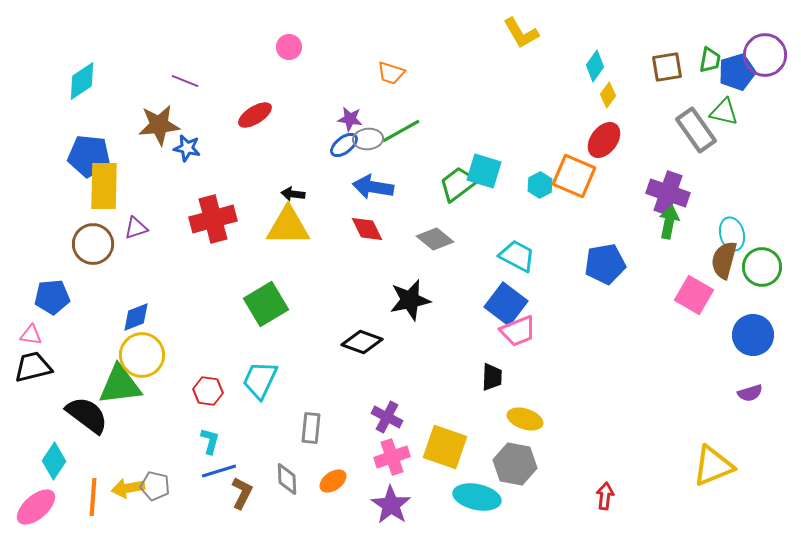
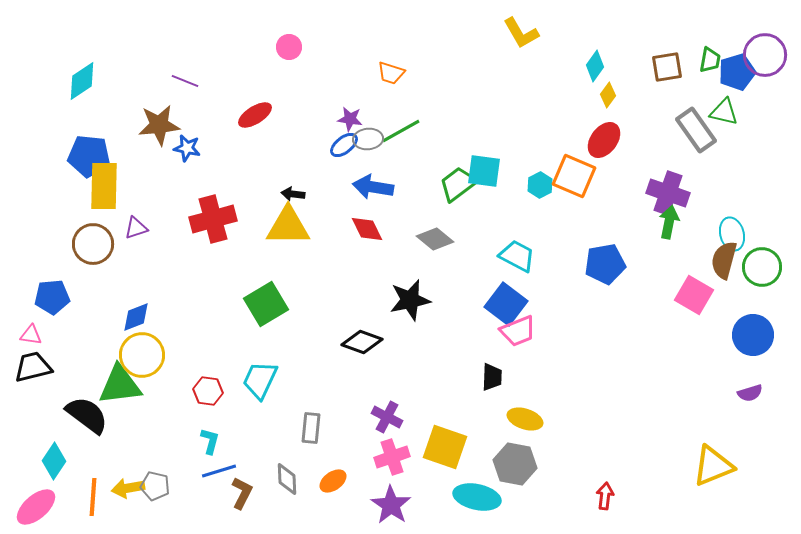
cyan square at (484, 171): rotated 9 degrees counterclockwise
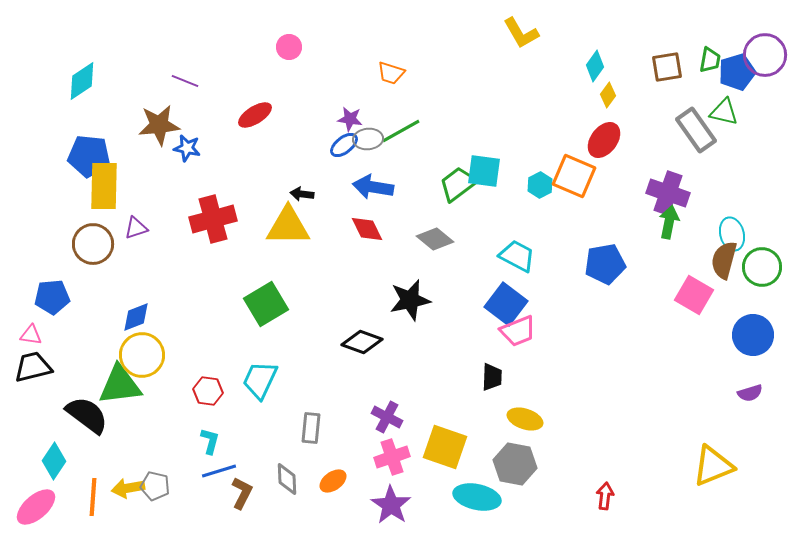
black arrow at (293, 194): moved 9 px right
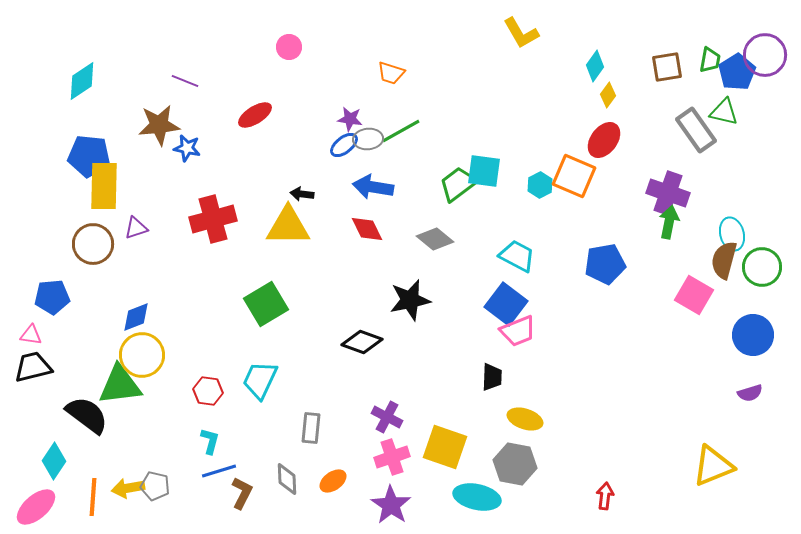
blue pentagon at (737, 72): rotated 15 degrees counterclockwise
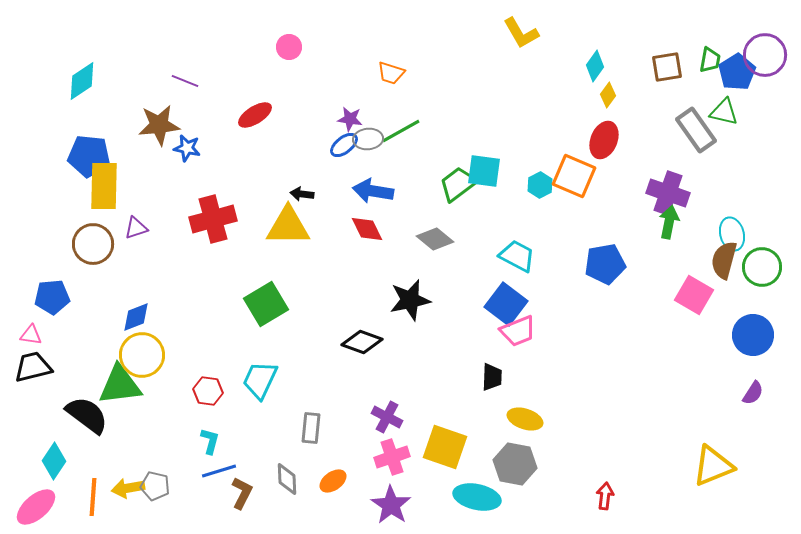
red ellipse at (604, 140): rotated 15 degrees counterclockwise
blue arrow at (373, 187): moved 4 px down
purple semicircle at (750, 393): moved 3 px right; rotated 40 degrees counterclockwise
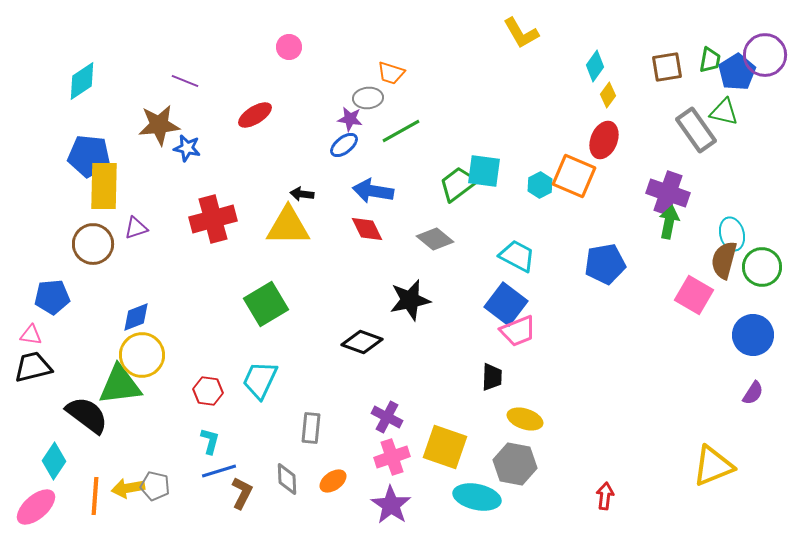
gray ellipse at (368, 139): moved 41 px up
orange line at (93, 497): moved 2 px right, 1 px up
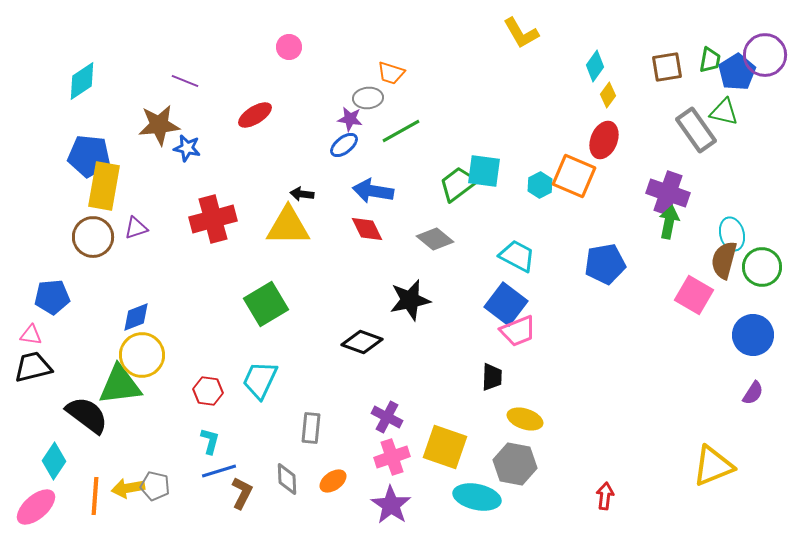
yellow rectangle at (104, 186): rotated 9 degrees clockwise
brown circle at (93, 244): moved 7 px up
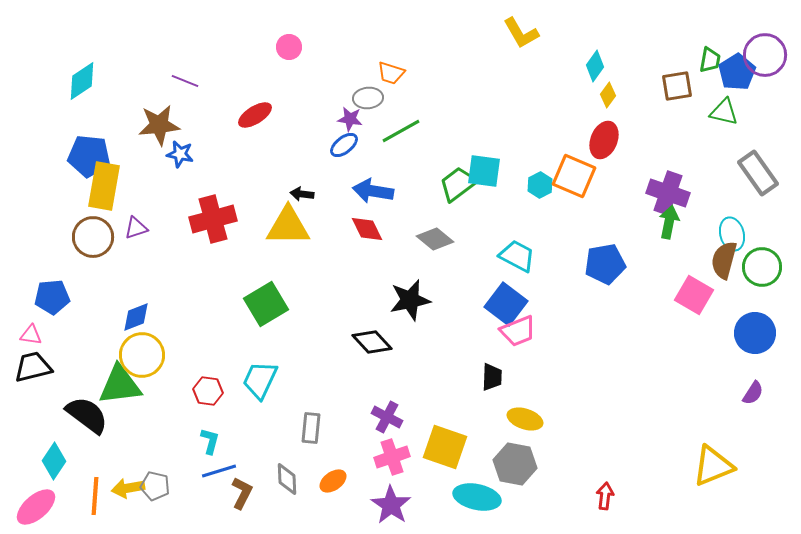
brown square at (667, 67): moved 10 px right, 19 px down
gray rectangle at (696, 130): moved 62 px right, 43 px down
blue star at (187, 148): moved 7 px left, 6 px down
blue circle at (753, 335): moved 2 px right, 2 px up
black diamond at (362, 342): moved 10 px right; rotated 27 degrees clockwise
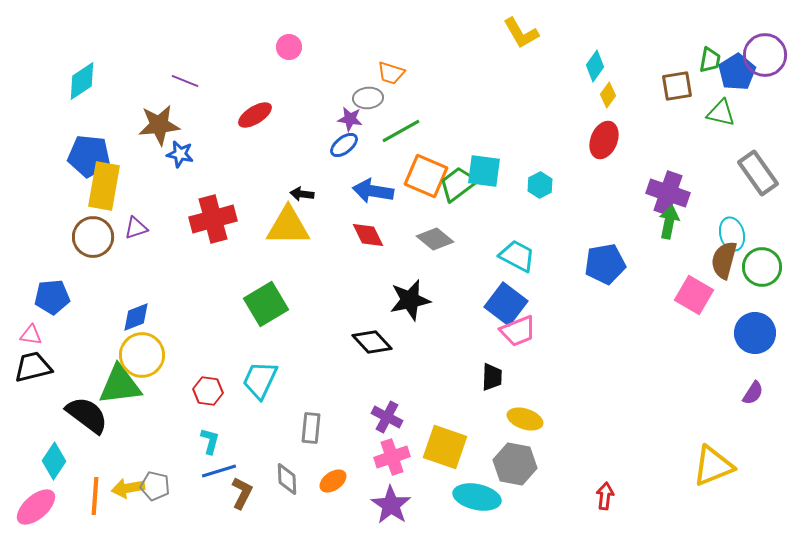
green triangle at (724, 112): moved 3 px left, 1 px down
orange square at (574, 176): moved 148 px left
red diamond at (367, 229): moved 1 px right, 6 px down
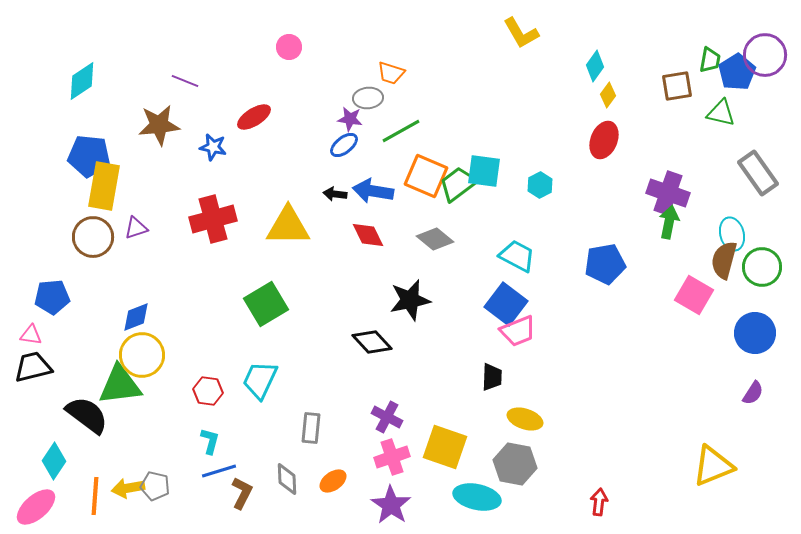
red ellipse at (255, 115): moved 1 px left, 2 px down
blue star at (180, 154): moved 33 px right, 7 px up
black arrow at (302, 194): moved 33 px right
red arrow at (605, 496): moved 6 px left, 6 px down
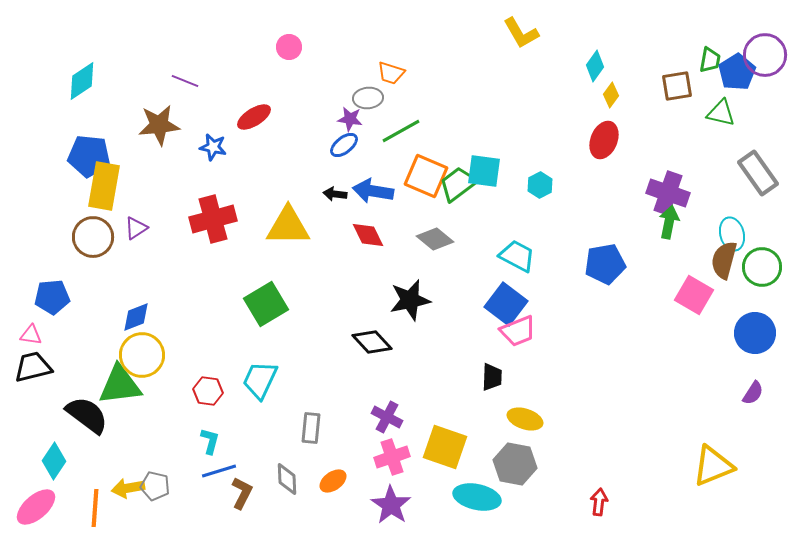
yellow diamond at (608, 95): moved 3 px right
purple triangle at (136, 228): rotated 15 degrees counterclockwise
orange line at (95, 496): moved 12 px down
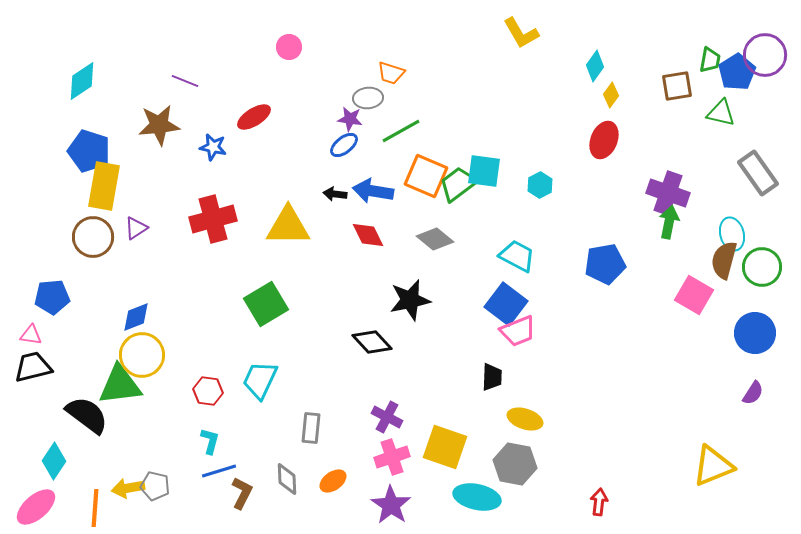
blue pentagon at (89, 156): moved 5 px up; rotated 12 degrees clockwise
